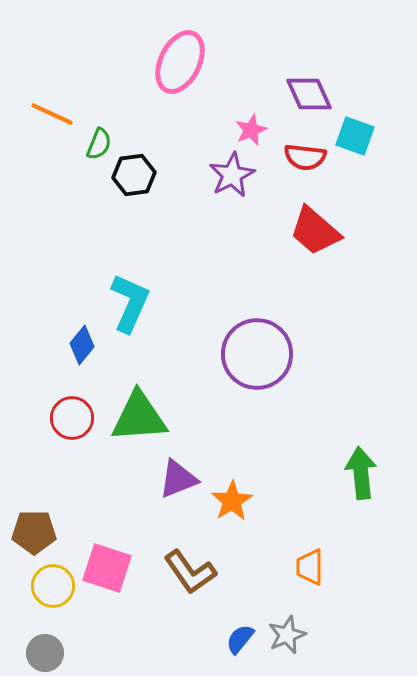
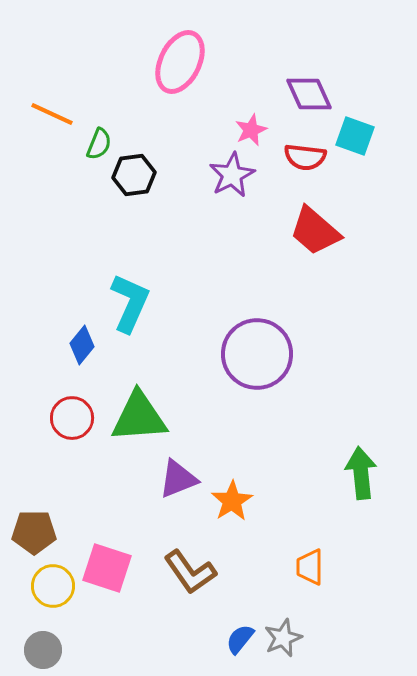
gray star: moved 4 px left, 3 px down
gray circle: moved 2 px left, 3 px up
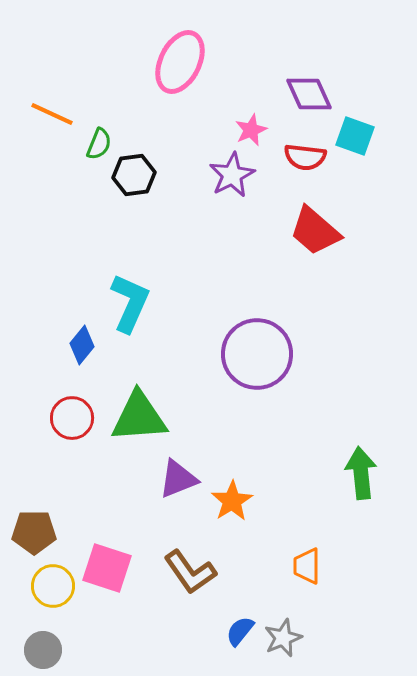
orange trapezoid: moved 3 px left, 1 px up
blue semicircle: moved 8 px up
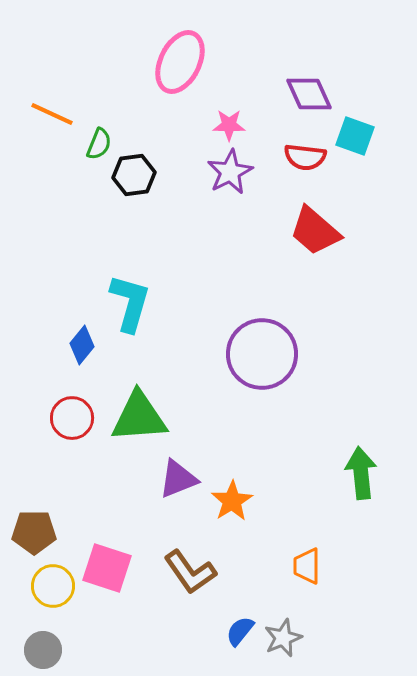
pink star: moved 22 px left, 5 px up; rotated 24 degrees clockwise
purple star: moved 2 px left, 3 px up
cyan L-shape: rotated 8 degrees counterclockwise
purple circle: moved 5 px right
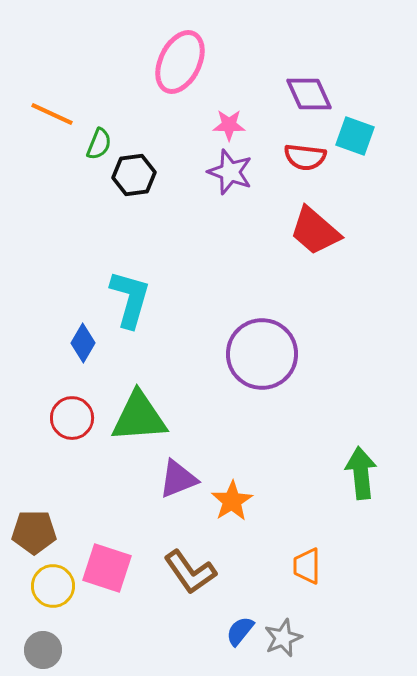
purple star: rotated 24 degrees counterclockwise
cyan L-shape: moved 4 px up
blue diamond: moved 1 px right, 2 px up; rotated 9 degrees counterclockwise
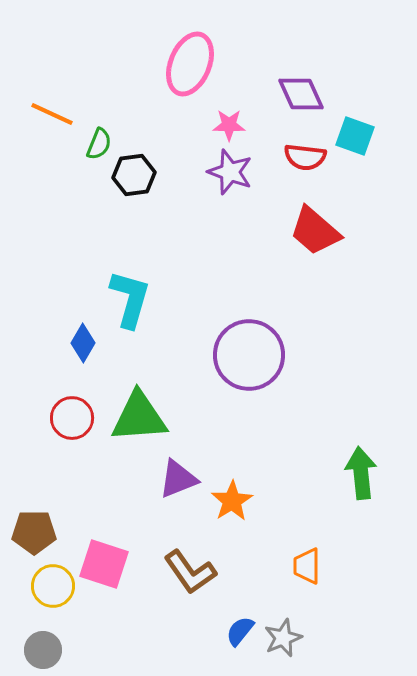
pink ellipse: moved 10 px right, 2 px down; rotated 4 degrees counterclockwise
purple diamond: moved 8 px left
purple circle: moved 13 px left, 1 px down
pink square: moved 3 px left, 4 px up
